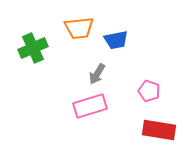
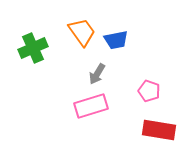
orange trapezoid: moved 3 px right, 4 px down; rotated 120 degrees counterclockwise
pink rectangle: moved 1 px right
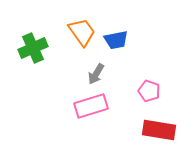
gray arrow: moved 1 px left
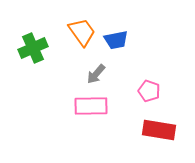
gray arrow: rotated 10 degrees clockwise
pink rectangle: rotated 16 degrees clockwise
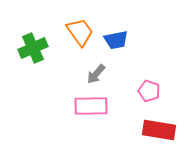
orange trapezoid: moved 2 px left
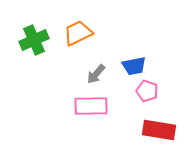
orange trapezoid: moved 2 px left, 1 px down; rotated 80 degrees counterclockwise
blue trapezoid: moved 18 px right, 26 px down
green cross: moved 1 px right, 8 px up
pink pentagon: moved 2 px left
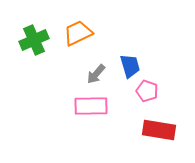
blue trapezoid: moved 4 px left; rotated 95 degrees counterclockwise
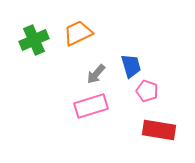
blue trapezoid: moved 1 px right
pink rectangle: rotated 16 degrees counterclockwise
